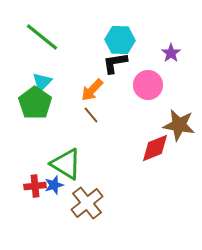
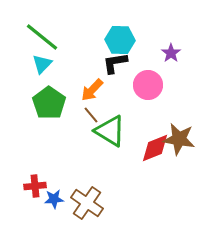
cyan triangle: moved 18 px up
green pentagon: moved 14 px right
brown star: moved 14 px down
green triangle: moved 44 px right, 33 px up
blue star: moved 14 px down; rotated 12 degrees clockwise
brown cross: rotated 16 degrees counterclockwise
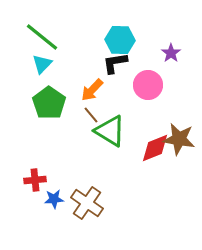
red cross: moved 6 px up
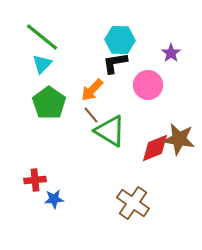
brown cross: moved 46 px right
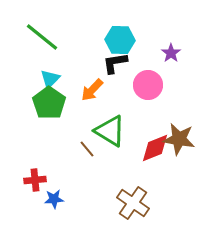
cyan triangle: moved 8 px right, 15 px down
brown line: moved 4 px left, 34 px down
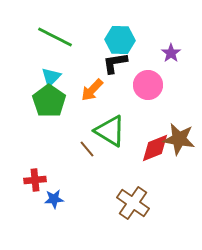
green line: moved 13 px right; rotated 12 degrees counterclockwise
cyan triangle: moved 1 px right, 2 px up
green pentagon: moved 2 px up
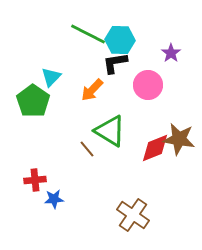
green line: moved 33 px right, 3 px up
green pentagon: moved 16 px left
brown cross: moved 12 px down
